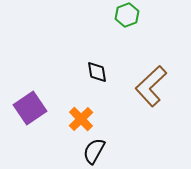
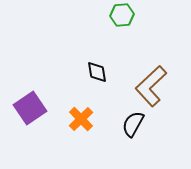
green hexagon: moved 5 px left; rotated 15 degrees clockwise
black semicircle: moved 39 px right, 27 px up
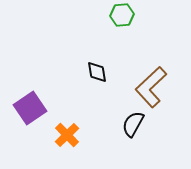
brown L-shape: moved 1 px down
orange cross: moved 14 px left, 16 px down
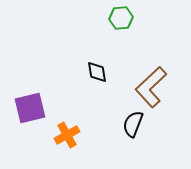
green hexagon: moved 1 px left, 3 px down
purple square: rotated 20 degrees clockwise
black semicircle: rotated 8 degrees counterclockwise
orange cross: rotated 15 degrees clockwise
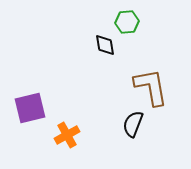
green hexagon: moved 6 px right, 4 px down
black diamond: moved 8 px right, 27 px up
brown L-shape: rotated 123 degrees clockwise
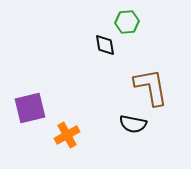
black semicircle: rotated 100 degrees counterclockwise
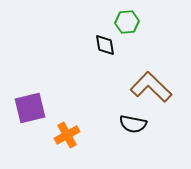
brown L-shape: rotated 36 degrees counterclockwise
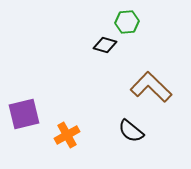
black diamond: rotated 65 degrees counterclockwise
purple square: moved 6 px left, 6 px down
black semicircle: moved 2 px left, 7 px down; rotated 28 degrees clockwise
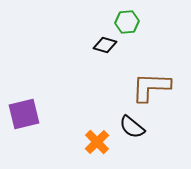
brown L-shape: rotated 42 degrees counterclockwise
black semicircle: moved 1 px right, 4 px up
orange cross: moved 30 px right, 7 px down; rotated 15 degrees counterclockwise
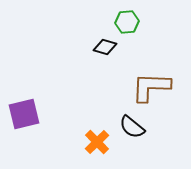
black diamond: moved 2 px down
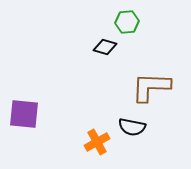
purple square: rotated 20 degrees clockwise
black semicircle: rotated 28 degrees counterclockwise
orange cross: rotated 15 degrees clockwise
